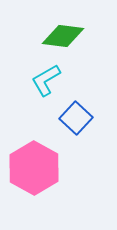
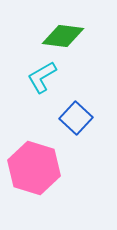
cyan L-shape: moved 4 px left, 3 px up
pink hexagon: rotated 12 degrees counterclockwise
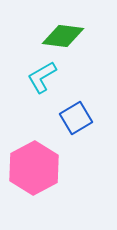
blue square: rotated 16 degrees clockwise
pink hexagon: rotated 15 degrees clockwise
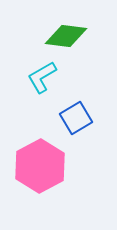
green diamond: moved 3 px right
pink hexagon: moved 6 px right, 2 px up
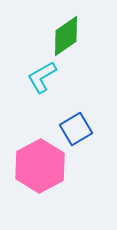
green diamond: rotated 42 degrees counterclockwise
blue square: moved 11 px down
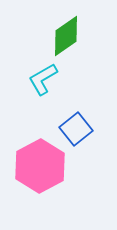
cyan L-shape: moved 1 px right, 2 px down
blue square: rotated 8 degrees counterclockwise
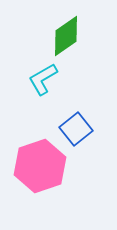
pink hexagon: rotated 9 degrees clockwise
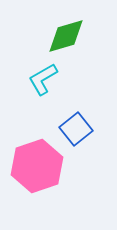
green diamond: rotated 18 degrees clockwise
pink hexagon: moved 3 px left
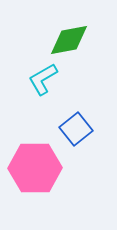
green diamond: moved 3 px right, 4 px down; rotated 6 degrees clockwise
pink hexagon: moved 2 px left, 2 px down; rotated 18 degrees clockwise
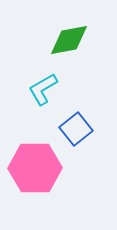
cyan L-shape: moved 10 px down
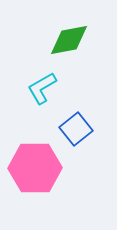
cyan L-shape: moved 1 px left, 1 px up
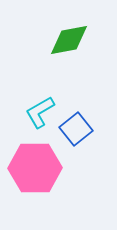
cyan L-shape: moved 2 px left, 24 px down
